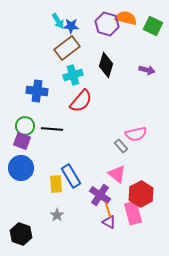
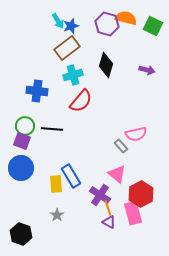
blue star: rotated 21 degrees counterclockwise
orange line: moved 2 px up
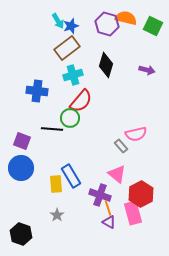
green circle: moved 45 px right, 8 px up
purple cross: rotated 15 degrees counterclockwise
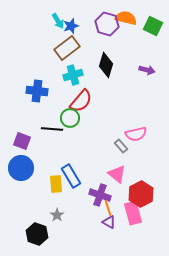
black hexagon: moved 16 px right
